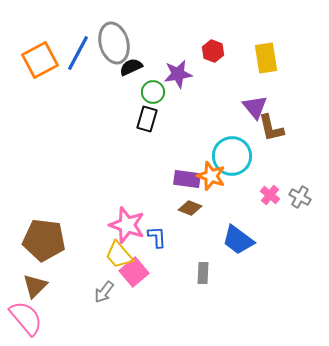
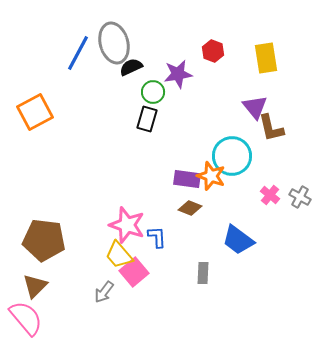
orange square: moved 5 px left, 52 px down
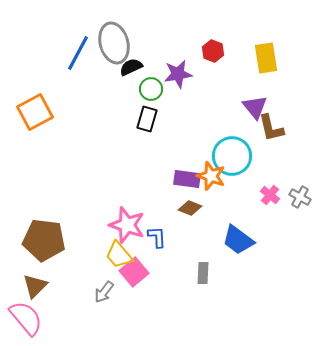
green circle: moved 2 px left, 3 px up
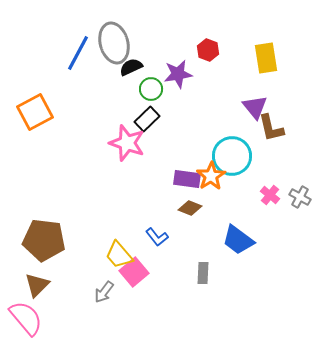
red hexagon: moved 5 px left, 1 px up
black rectangle: rotated 30 degrees clockwise
orange star: rotated 20 degrees clockwise
pink star: moved 82 px up
blue L-shape: rotated 145 degrees clockwise
brown triangle: moved 2 px right, 1 px up
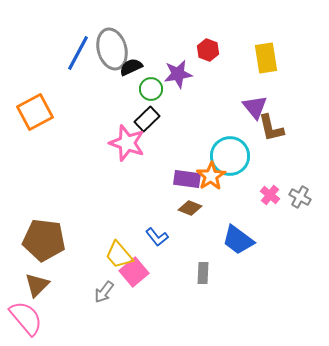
gray ellipse: moved 2 px left, 6 px down
cyan circle: moved 2 px left
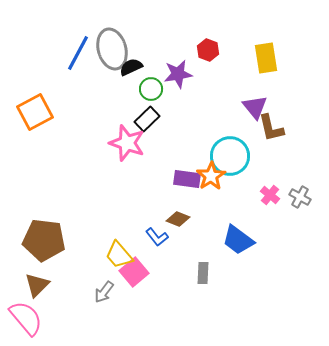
brown diamond: moved 12 px left, 11 px down
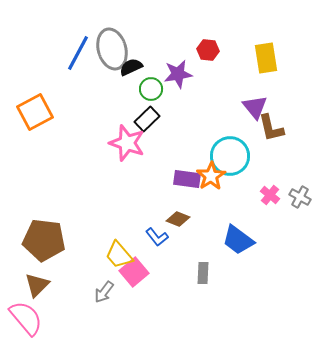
red hexagon: rotated 15 degrees counterclockwise
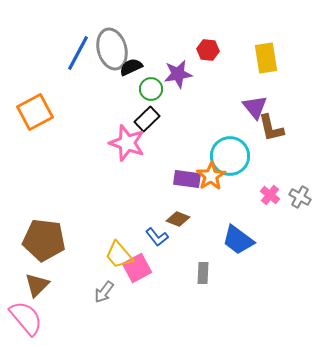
pink square: moved 3 px right, 4 px up; rotated 12 degrees clockwise
